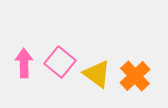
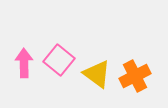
pink square: moved 1 px left, 2 px up
orange cross: rotated 16 degrees clockwise
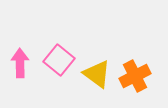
pink arrow: moved 4 px left
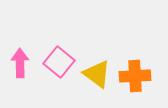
pink square: moved 2 px down
orange cross: rotated 24 degrees clockwise
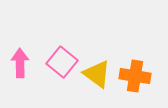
pink square: moved 3 px right
orange cross: rotated 12 degrees clockwise
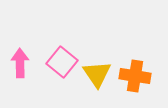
yellow triangle: rotated 20 degrees clockwise
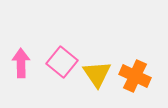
pink arrow: moved 1 px right
orange cross: rotated 16 degrees clockwise
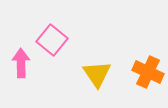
pink square: moved 10 px left, 22 px up
orange cross: moved 13 px right, 4 px up
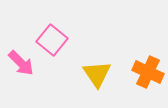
pink arrow: rotated 136 degrees clockwise
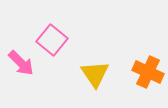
yellow triangle: moved 2 px left
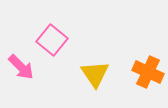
pink arrow: moved 4 px down
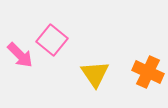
pink arrow: moved 1 px left, 12 px up
